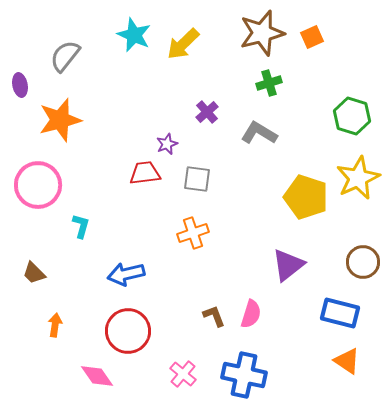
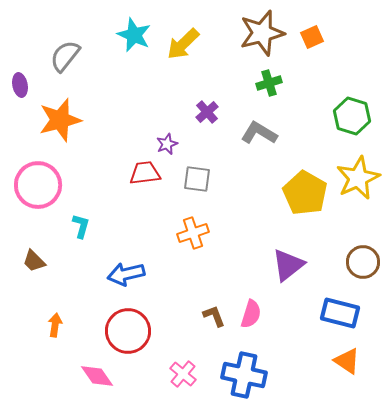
yellow pentagon: moved 1 px left, 4 px up; rotated 12 degrees clockwise
brown trapezoid: moved 12 px up
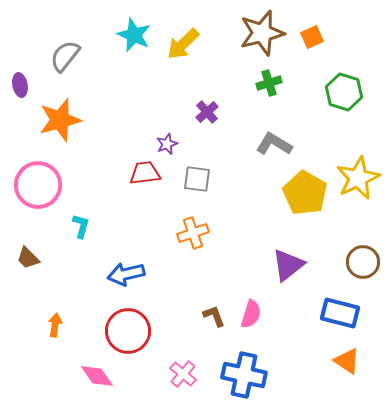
green hexagon: moved 8 px left, 24 px up
gray L-shape: moved 15 px right, 11 px down
brown trapezoid: moved 6 px left, 3 px up
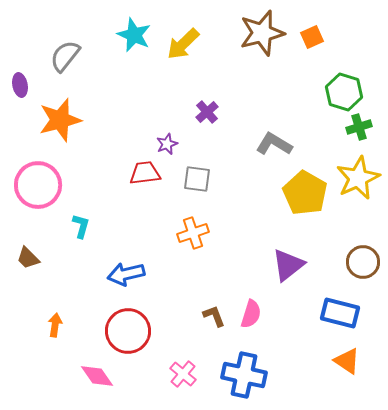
green cross: moved 90 px right, 44 px down
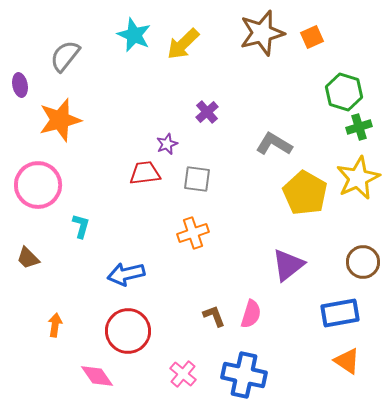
blue rectangle: rotated 24 degrees counterclockwise
